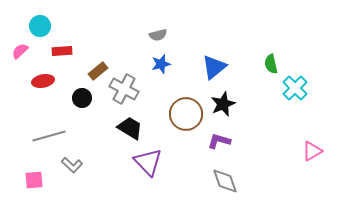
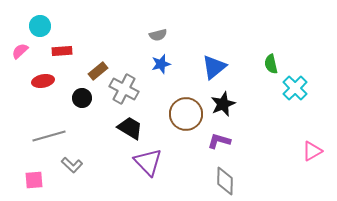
gray diamond: rotated 20 degrees clockwise
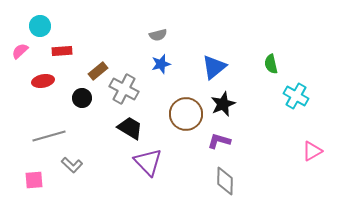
cyan cross: moved 1 px right, 8 px down; rotated 15 degrees counterclockwise
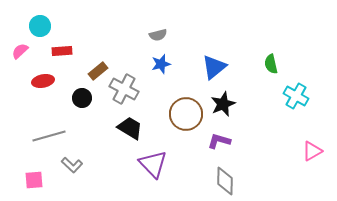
purple triangle: moved 5 px right, 2 px down
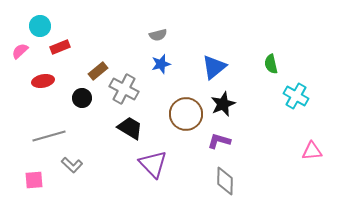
red rectangle: moved 2 px left, 4 px up; rotated 18 degrees counterclockwise
pink triangle: rotated 25 degrees clockwise
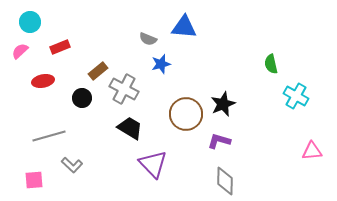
cyan circle: moved 10 px left, 4 px up
gray semicircle: moved 10 px left, 4 px down; rotated 36 degrees clockwise
blue triangle: moved 30 px left, 40 px up; rotated 44 degrees clockwise
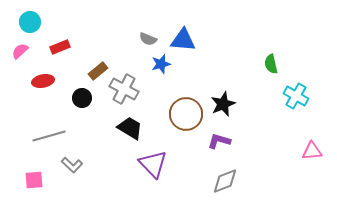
blue triangle: moved 1 px left, 13 px down
gray diamond: rotated 68 degrees clockwise
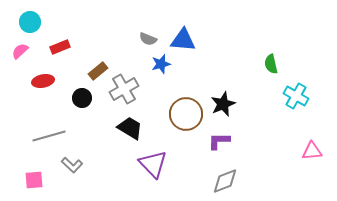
gray cross: rotated 32 degrees clockwise
purple L-shape: rotated 15 degrees counterclockwise
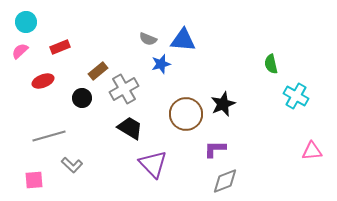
cyan circle: moved 4 px left
red ellipse: rotated 10 degrees counterclockwise
purple L-shape: moved 4 px left, 8 px down
